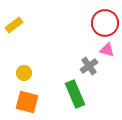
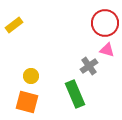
yellow circle: moved 7 px right, 3 px down
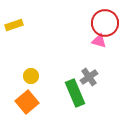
yellow rectangle: rotated 18 degrees clockwise
pink triangle: moved 8 px left, 9 px up
gray cross: moved 11 px down
green rectangle: moved 1 px up
orange square: rotated 35 degrees clockwise
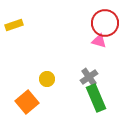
yellow circle: moved 16 px right, 3 px down
green rectangle: moved 21 px right, 5 px down
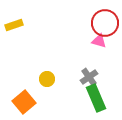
orange square: moved 3 px left
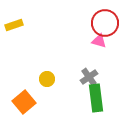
green rectangle: rotated 16 degrees clockwise
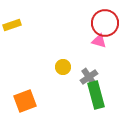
yellow rectangle: moved 2 px left
yellow circle: moved 16 px right, 12 px up
green rectangle: moved 3 px up; rotated 8 degrees counterclockwise
orange square: moved 1 px right, 1 px up; rotated 20 degrees clockwise
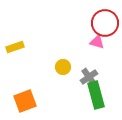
yellow rectangle: moved 3 px right, 22 px down
pink triangle: moved 2 px left, 1 px down
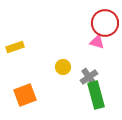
orange square: moved 6 px up
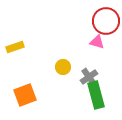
red circle: moved 1 px right, 2 px up
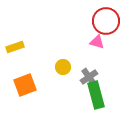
orange square: moved 10 px up
